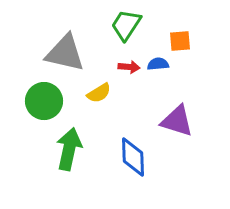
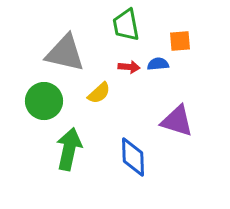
green trapezoid: rotated 44 degrees counterclockwise
yellow semicircle: rotated 10 degrees counterclockwise
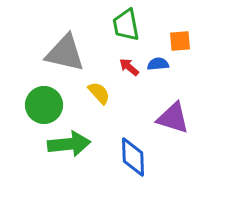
red arrow: rotated 145 degrees counterclockwise
yellow semicircle: rotated 90 degrees counterclockwise
green circle: moved 4 px down
purple triangle: moved 4 px left, 3 px up
green arrow: moved 5 px up; rotated 72 degrees clockwise
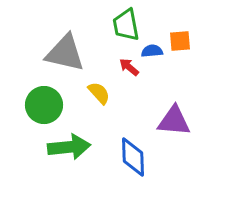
blue semicircle: moved 6 px left, 13 px up
purple triangle: moved 1 px right, 3 px down; rotated 12 degrees counterclockwise
green arrow: moved 3 px down
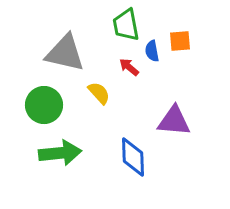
blue semicircle: rotated 95 degrees counterclockwise
green arrow: moved 9 px left, 6 px down
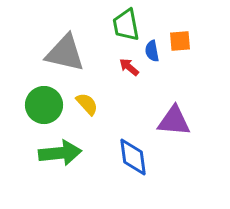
yellow semicircle: moved 12 px left, 11 px down
blue diamond: rotated 6 degrees counterclockwise
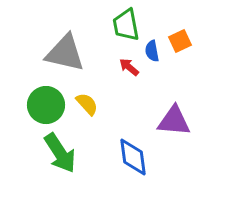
orange square: rotated 20 degrees counterclockwise
green circle: moved 2 px right
green arrow: rotated 63 degrees clockwise
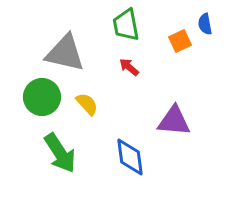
blue semicircle: moved 53 px right, 27 px up
green circle: moved 4 px left, 8 px up
blue diamond: moved 3 px left
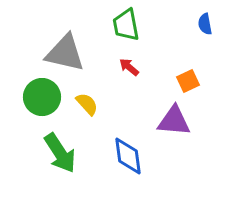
orange square: moved 8 px right, 40 px down
blue diamond: moved 2 px left, 1 px up
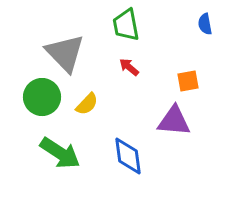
gray triangle: rotated 33 degrees clockwise
orange square: rotated 15 degrees clockwise
yellow semicircle: rotated 85 degrees clockwise
green arrow: rotated 24 degrees counterclockwise
